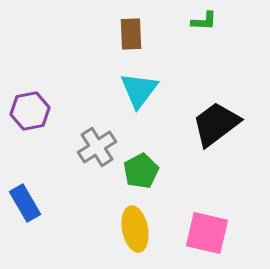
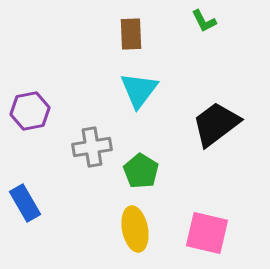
green L-shape: rotated 60 degrees clockwise
gray cross: moved 5 px left; rotated 24 degrees clockwise
green pentagon: rotated 12 degrees counterclockwise
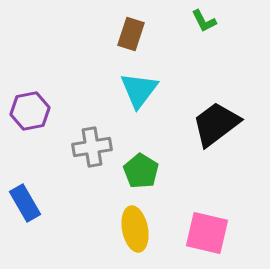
brown rectangle: rotated 20 degrees clockwise
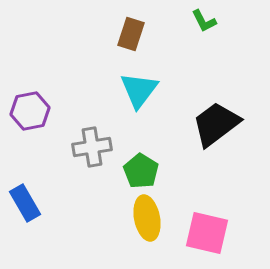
yellow ellipse: moved 12 px right, 11 px up
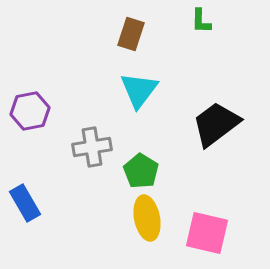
green L-shape: moved 3 px left; rotated 28 degrees clockwise
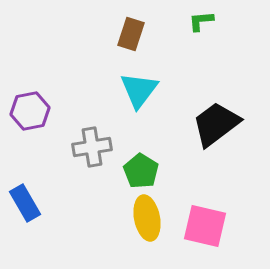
green L-shape: rotated 84 degrees clockwise
pink square: moved 2 px left, 7 px up
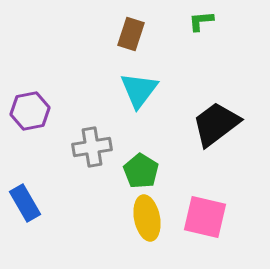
pink square: moved 9 px up
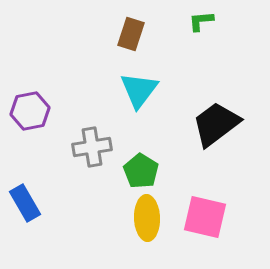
yellow ellipse: rotated 9 degrees clockwise
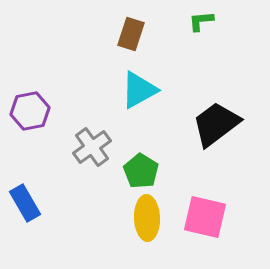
cyan triangle: rotated 24 degrees clockwise
gray cross: rotated 27 degrees counterclockwise
